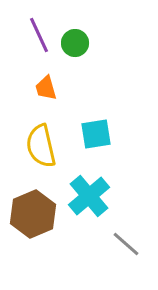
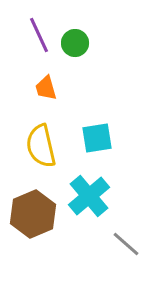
cyan square: moved 1 px right, 4 px down
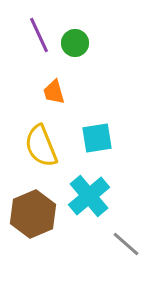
orange trapezoid: moved 8 px right, 4 px down
yellow semicircle: rotated 9 degrees counterclockwise
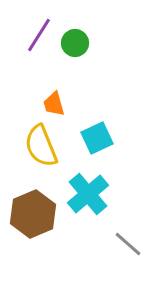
purple line: rotated 57 degrees clockwise
orange trapezoid: moved 12 px down
cyan square: rotated 16 degrees counterclockwise
cyan cross: moved 1 px left, 2 px up
gray line: moved 2 px right
